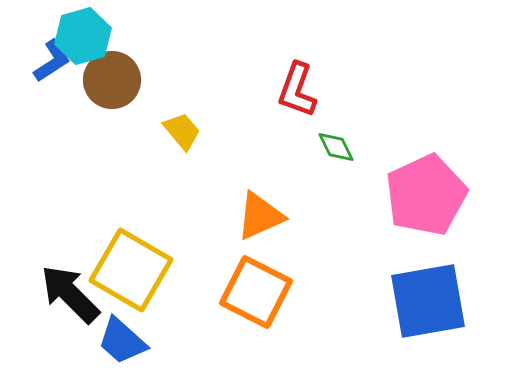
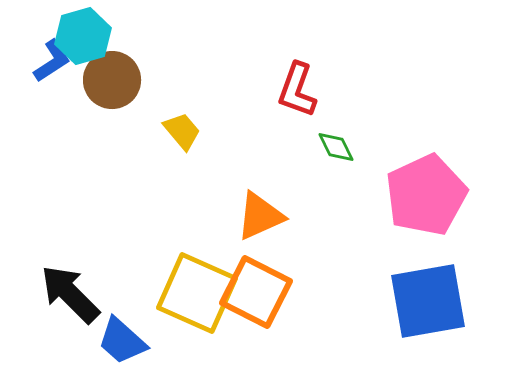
yellow square: moved 66 px right, 23 px down; rotated 6 degrees counterclockwise
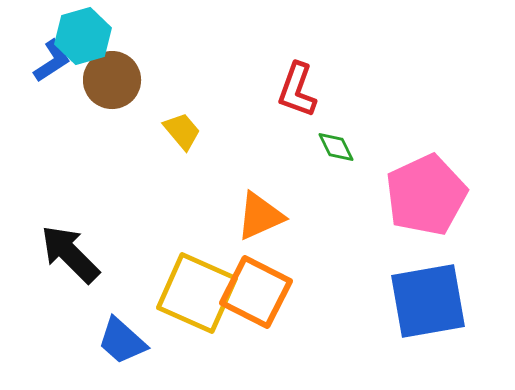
black arrow: moved 40 px up
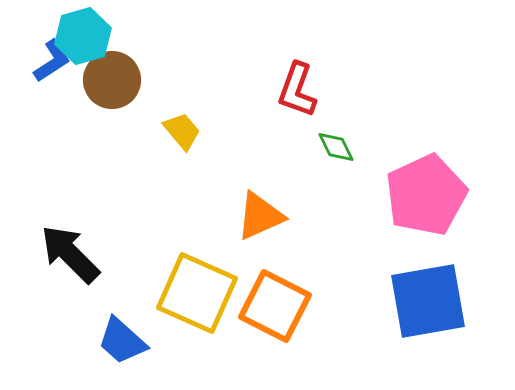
orange square: moved 19 px right, 14 px down
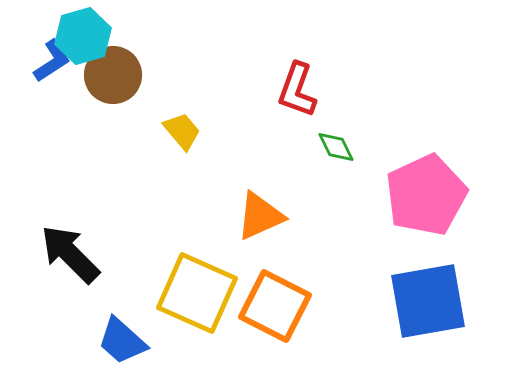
brown circle: moved 1 px right, 5 px up
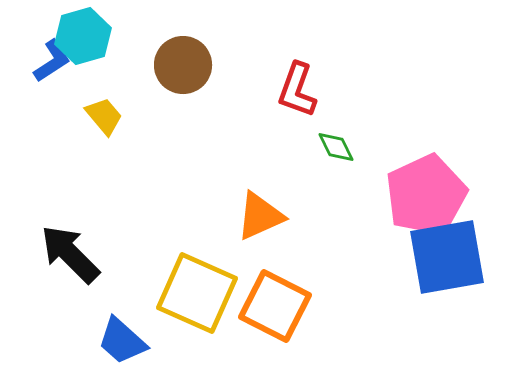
brown circle: moved 70 px right, 10 px up
yellow trapezoid: moved 78 px left, 15 px up
blue square: moved 19 px right, 44 px up
